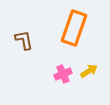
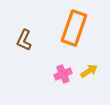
brown L-shape: rotated 145 degrees counterclockwise
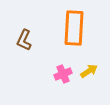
orange rectangle: rotated 16 degrees counterclockwise
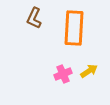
brown L-shape: moved 10 px right, 22 px up
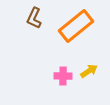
orange rectangle: moved 2 px right, 2 px up; rotated 48 degrees clockwise
pink cross: moved 2 px down; rotated 24 degrees clockwise
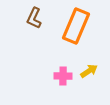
orange rectangle: rotated 28 degrees counterclockwise
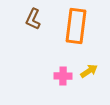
brown L-shape: moved 1 px left, 1 px down
orange rectangle: rotated 16 degrees counterclockwise
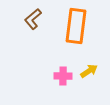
brown L-shape: rotated 25 degrees clockwise
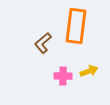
brown L-shape: moved 10 px right, 24 px down
yellow arrow: rotated 12 degrees clockwise
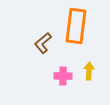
yellow arrow: rotated 66 degrees counterclockwise
